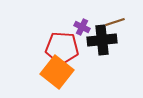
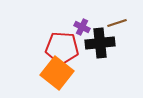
brown line: moved 2 px right, 1 px down
black cross: moved 2 px left, 3 px down
orange square: moved 1 px down
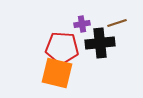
purple cross: moved 3 px up; rotated 35 degrees counterclockwise
orange square: rotated 24 degrees counterclockwise
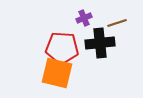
purple cross: moved 2 px right, 6 px up; rotated 14 degrees counterclockwise
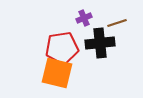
red pentagon: rotated 12 degrees counterclockwise
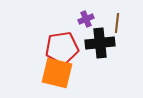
purple cross: moved 2 px right, 1 px down
brown line: rotated 66 degrees counterclockwise
